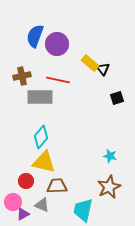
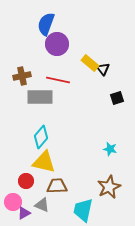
blue semicircle: moved 11 px right, 12 px up
cyan star: moved 7 px up
purple triangle: moved 1 px right, 1 px up
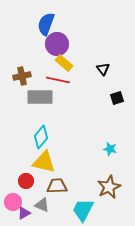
yellow rectangle: moved 26 px left
cyan trapezoid: rotated 15 degrees clockwise
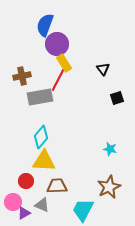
blue semicircle: moved 1 px left, 1 px down
yellow rectangle: rotated 18 degrees clockwise
red line: rotated 75 degrees counterclockwise
gray rectangle: rotated 10 degrees counterclockwise
yellow triangle: moved 1 px up; rotated 10 degrees counterclockwise
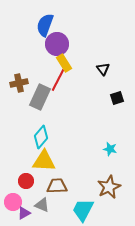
brown cross: moved 3 px left, 7 px down
gray rectangle: rotated 55 degrees counterclockwise
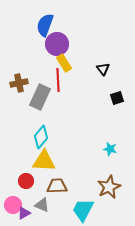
red line: rotated 30 degrees counterclockwise
pink circle: moved 3 px down
